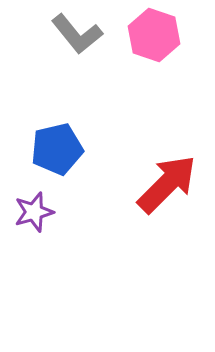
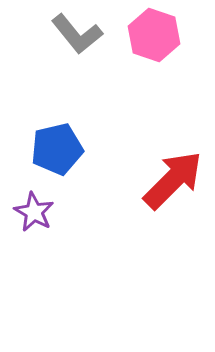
red arrow: moved 6 px right, 4 px up
purple star: rotated 27 degrees counterclockwise
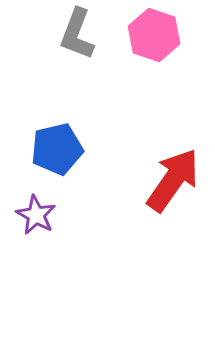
gray L-shape: rotated 60 degrees clockwise
red arrow: rotated 10 degrees counterclockwise
purple star: moved 2 px right, 3 px down
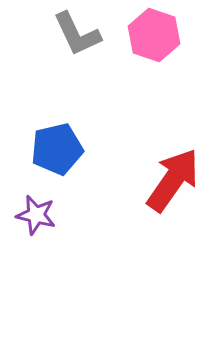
gray L-shape: rotated 46 degrees counterclockwise
purple star: rotated 15 degrees counterclockwise
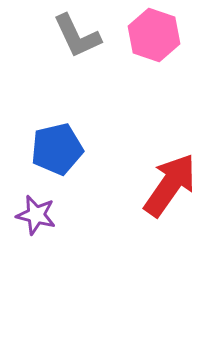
gray L-shape: moved 2 px down
red arrow: moved 3 px left, 5 px down
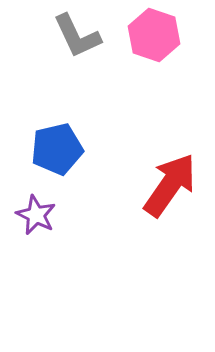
purple star: rotated 12 degrees clockwise
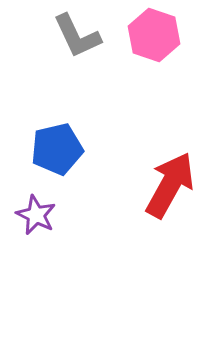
red arrow: rotated 6 degrees counterclockwise
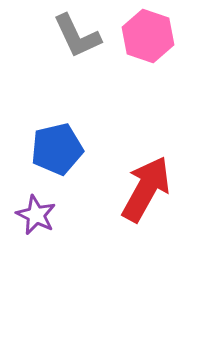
pink hexagon: moved 6 px left, 1 px down
red arrow: moved 24 px left, 4 px down
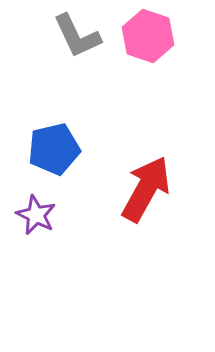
blue pentagon: moved 3 px left
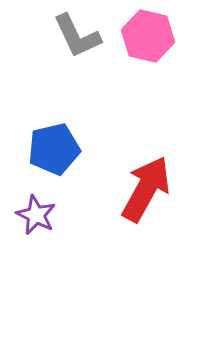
pink hexagon: rotated 6 degrees counterclockwise
